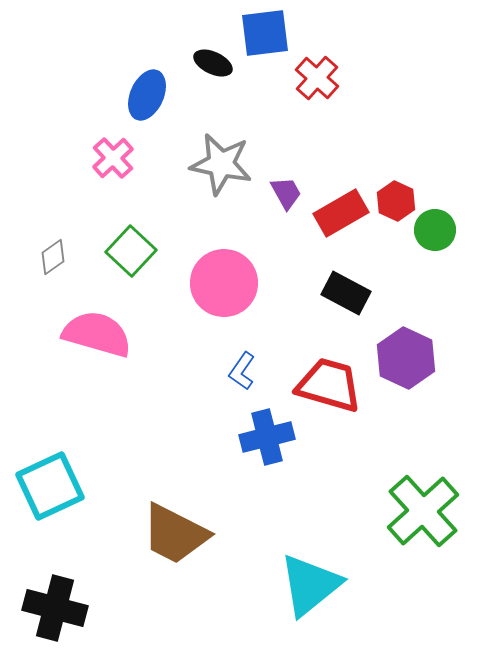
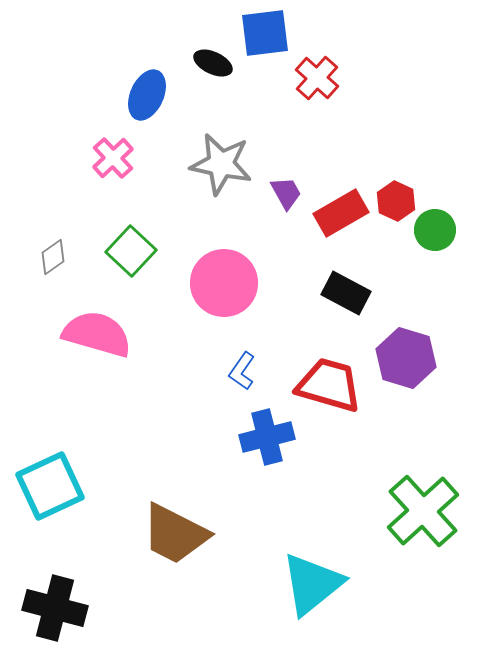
purple hexagon: rotated 8 degrees counterclockwise
cyan triangle: moved 2 px right, 1 px up
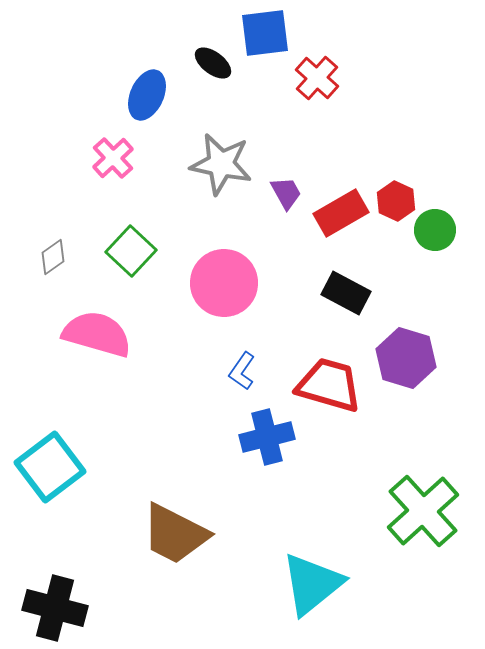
black ellipse: rotated 12 degrees clockwise
cyan square: moved 19 px up; rotated 12 degrees counterclockwise
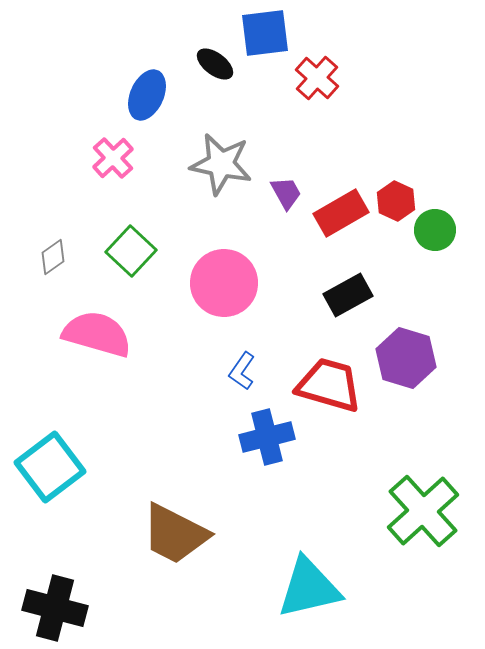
black ellipse: moved 2 px right, 1 px down
black rectangle: moved 2 px right, 2 px down; rotated 57 degrees counterclockwise
cyan triangle: moved 3 px left, 4 px down; rotated 26 degrees clockwise
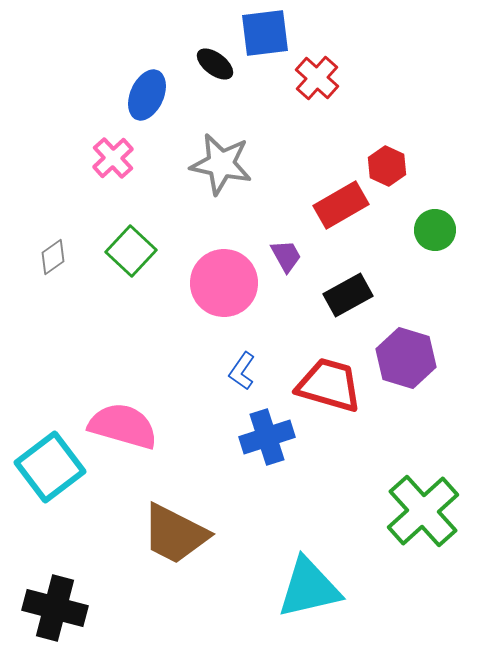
purple trapezoid: moved 63 px down
red hexagon: moved 9 px left, 35 px up
red rectangle: moved 8 px up
pink semicircle: moved 26 px right, 92 px down
blue cross: rotated 4 degrees counterclockwise
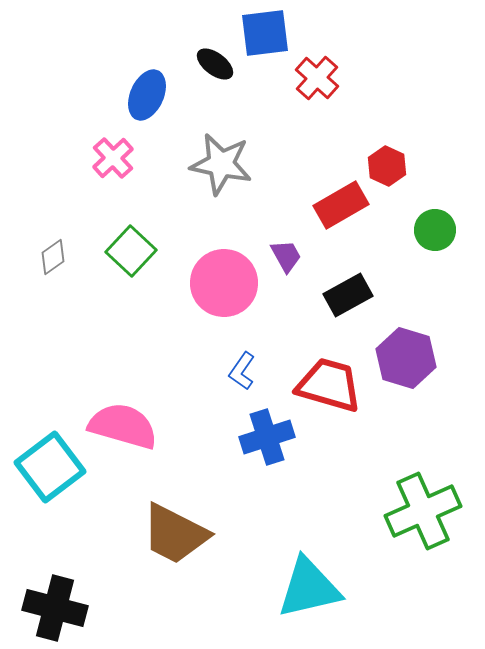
green cross: rotated 18 degrees clockwise
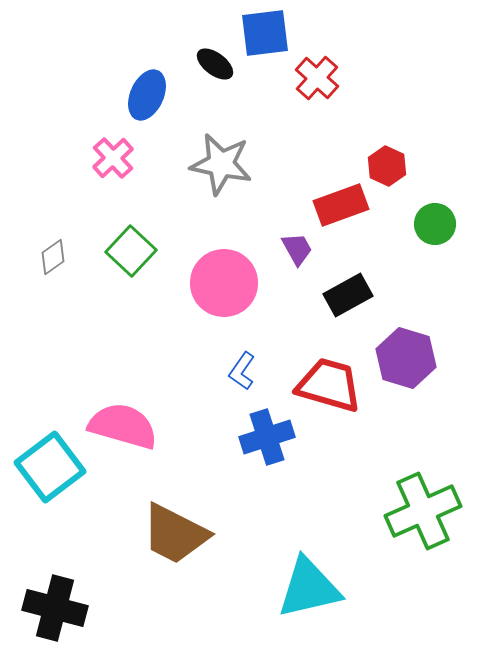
red rectangle: rotated 10 degrees clockwise
green circle: moved 6 px up
purple trapezoid: moved 11 px right, 7 px up
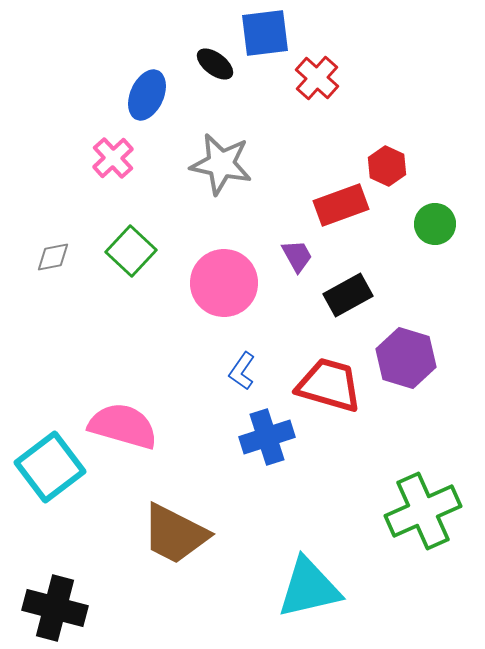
purple trapezoid: moved 7 px down
gray diamond: rotated 24 degrees clockwise
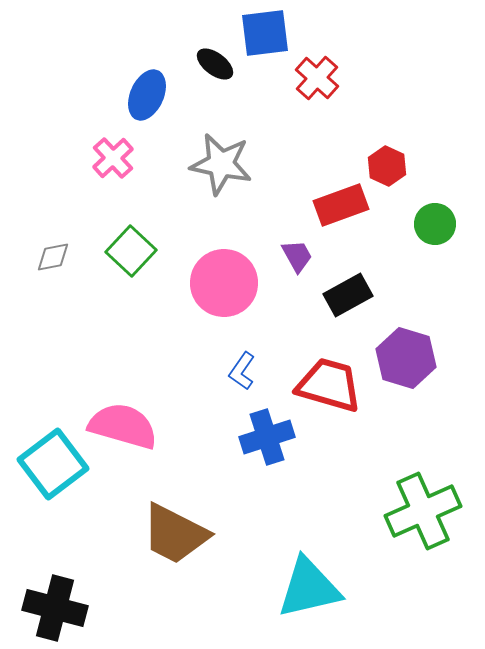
cyan square: moved 3 px right, 3 px up
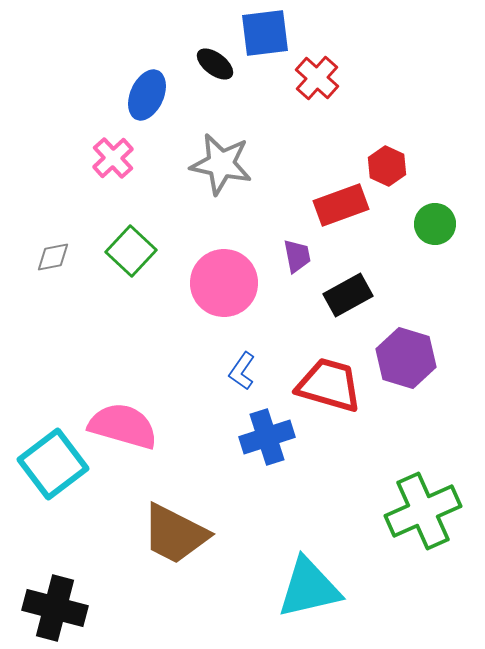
purple trapezoid: rotated 18 degrees clockwise
